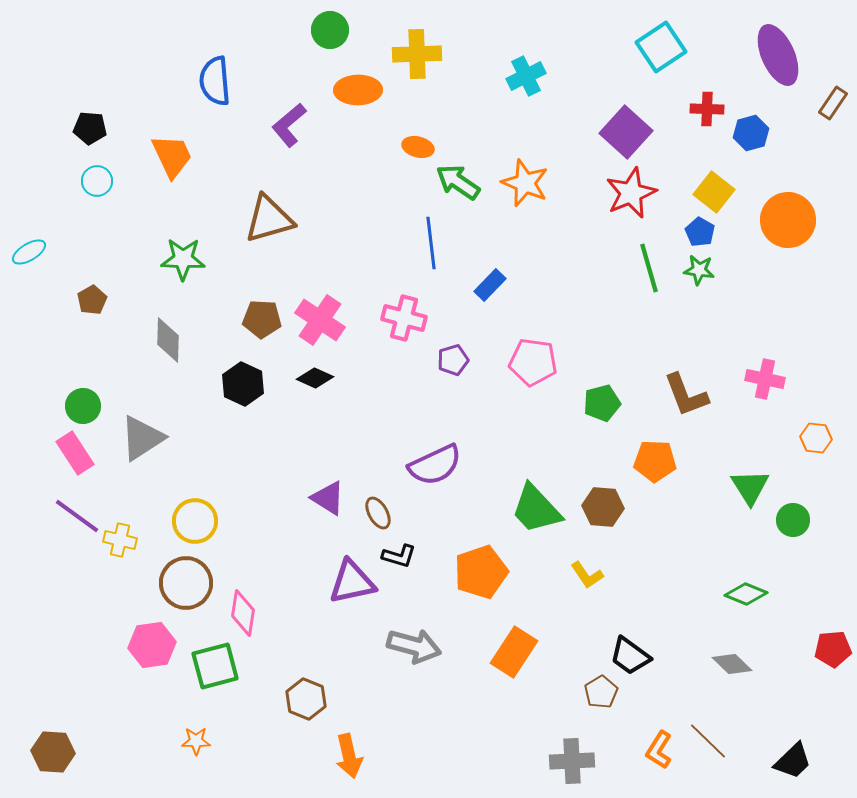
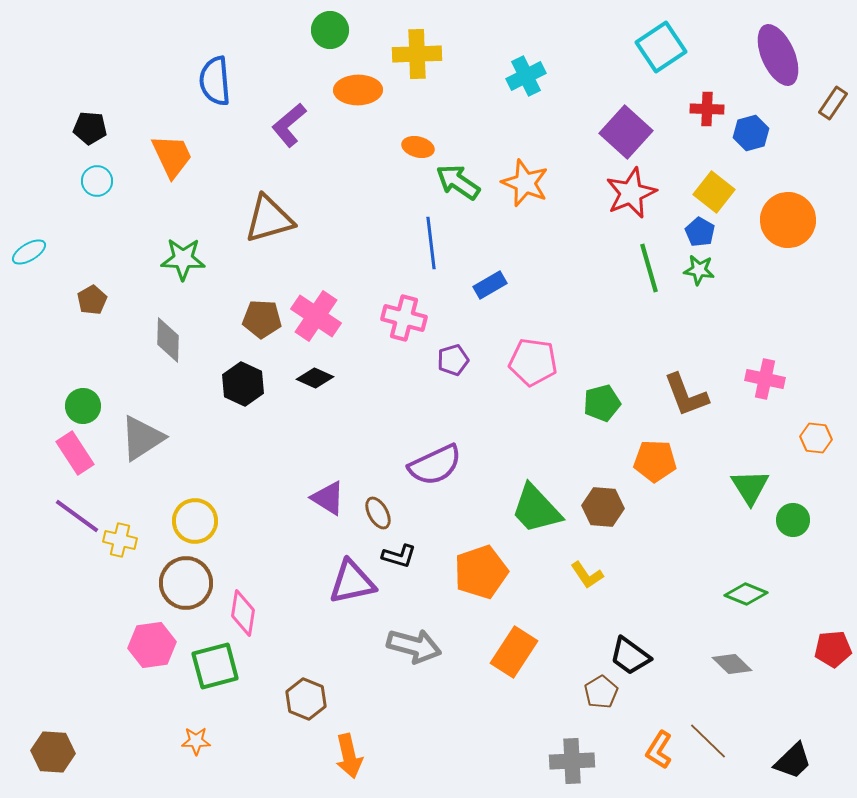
blue rectangle at (490, 285): rotated 16 degrees clockwise
pink cross at (320, 320): moved 4 px left, 4 px up
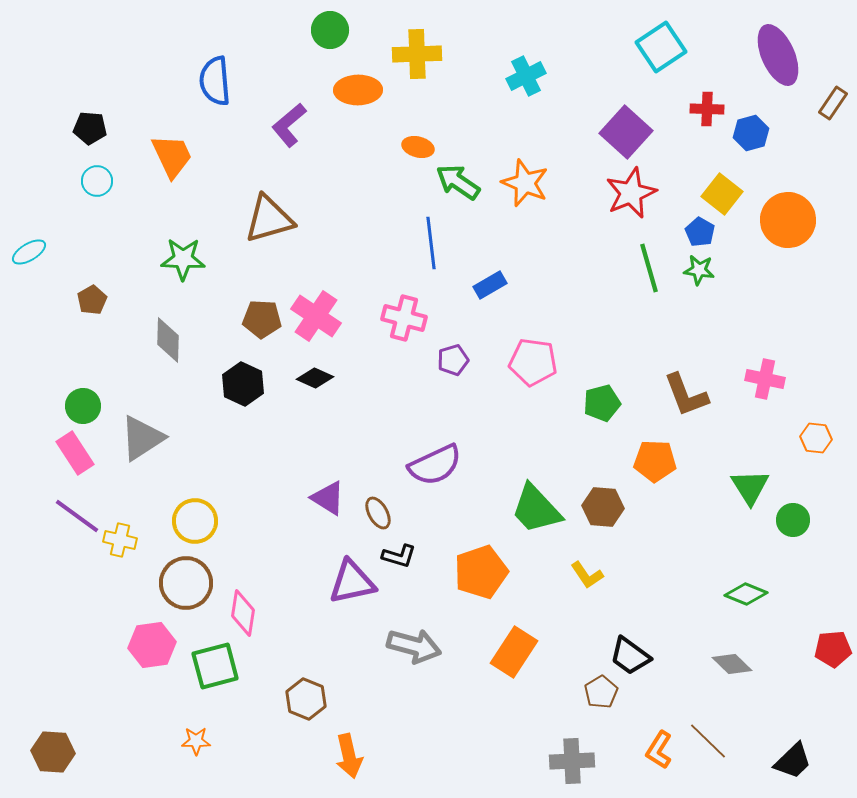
yellow square at (714, 192): moved 8 px right, 2 px down
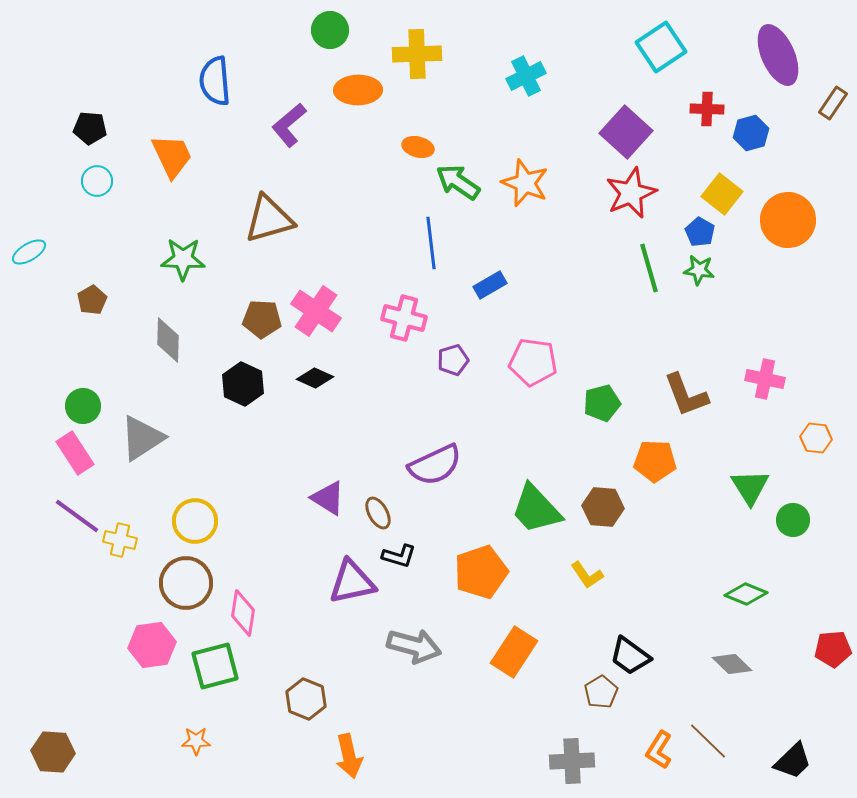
pink cross at (316, 316): moved 5 px up
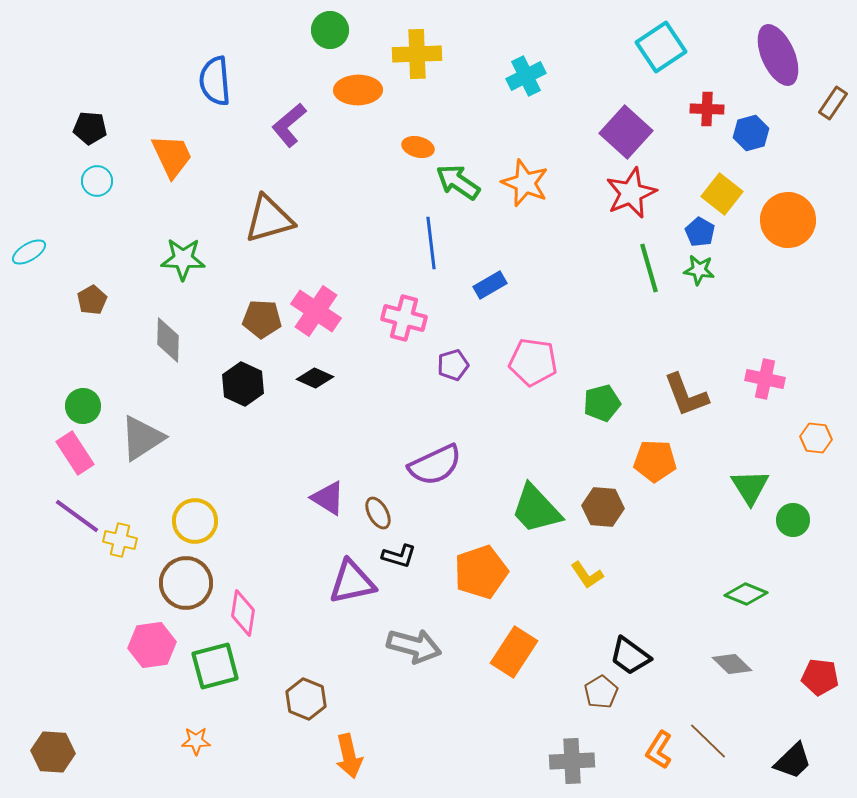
purple pentagon at (453, 360): moved 5 px down
red pentagon at (833, 649): moved 13 px left, 28 px down; rotated 12 degrees clockwise
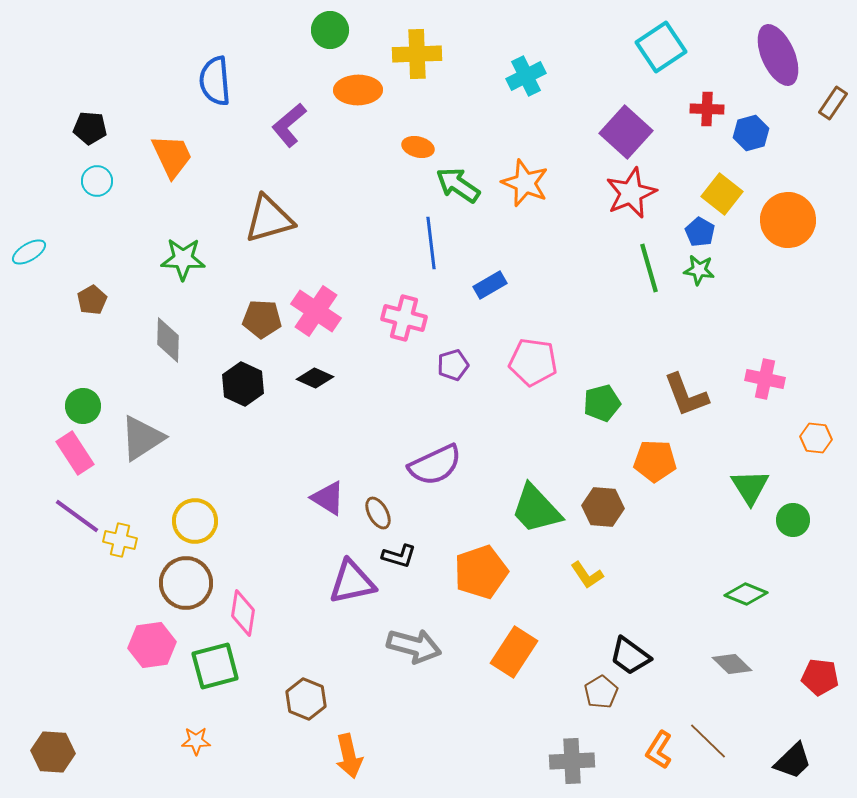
green arrow at (458, 182): moved 3 px down
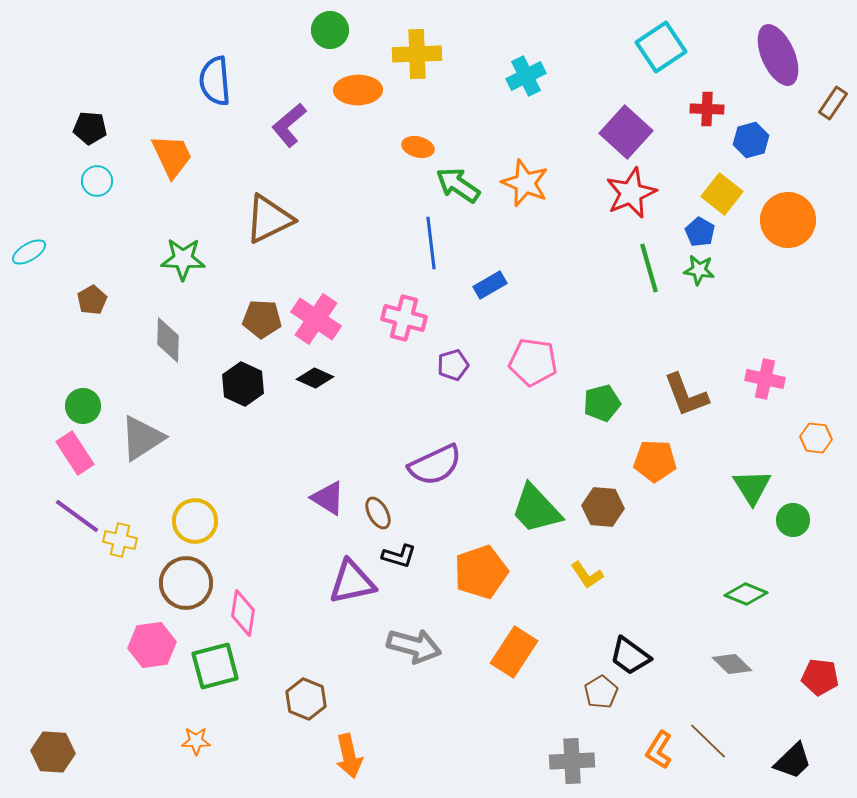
blue hexagon at (751, 133): moved 7 px down
brown triangle at (269, 219): rotated 10 degrees counterclockwise
pink cross at (316, 311): moved 8 px down
green triangle at (750, 487): moved 2 px right
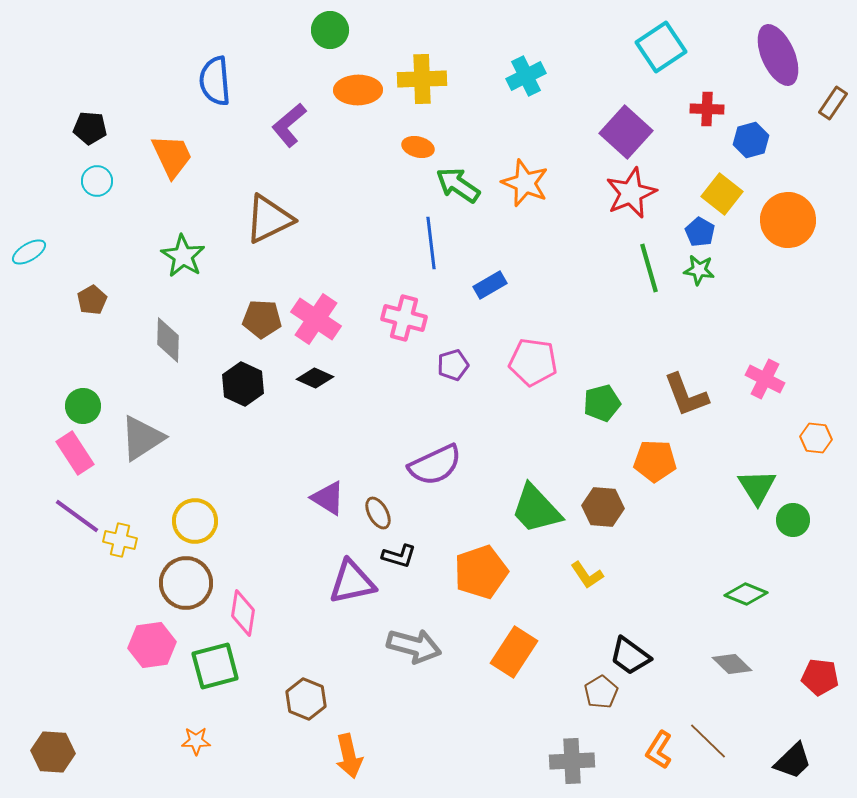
yellow cross at (417, 54): moved 5 px right, 25 px down
green star at (183, 259): moved 3 px up; rotated 30 degrees clockwise
pink cross at (765, 379): rotated 15 degrees clockwise
green triangle at (752, 487): moved 5 px right
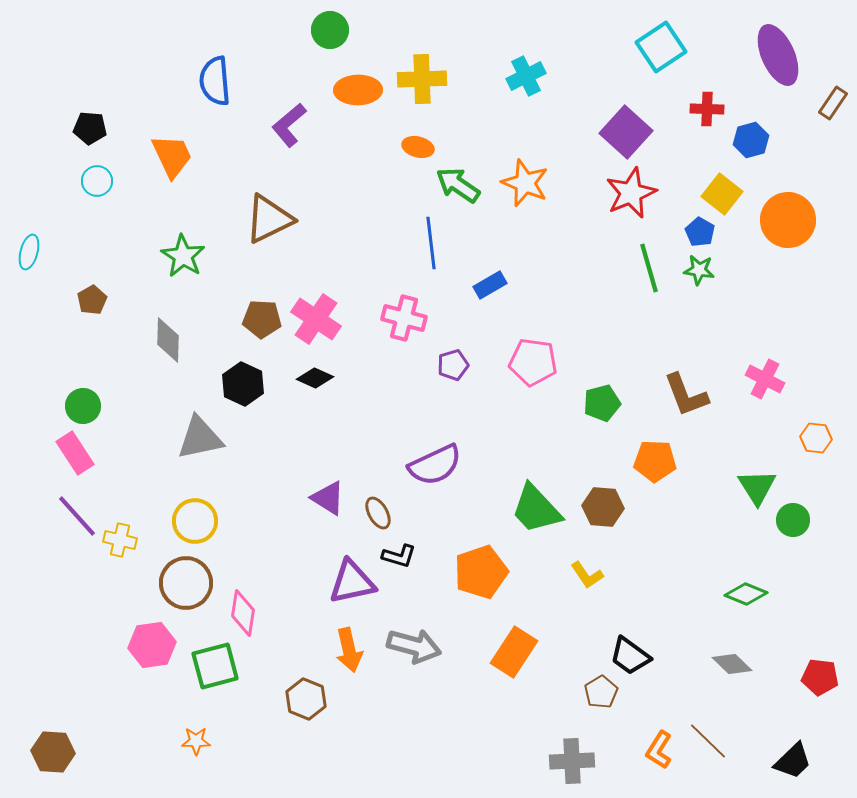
cyan ellipse at (29, 252): rotated 44 degrees counterclockwise
gray triangle at (142, 438): moved 58 px right; rotated 21 degrees clockwise
purple line at (77, 516): rotated 12 degrees clockwise
orange arrow at (349, 756): moved 106 px up
